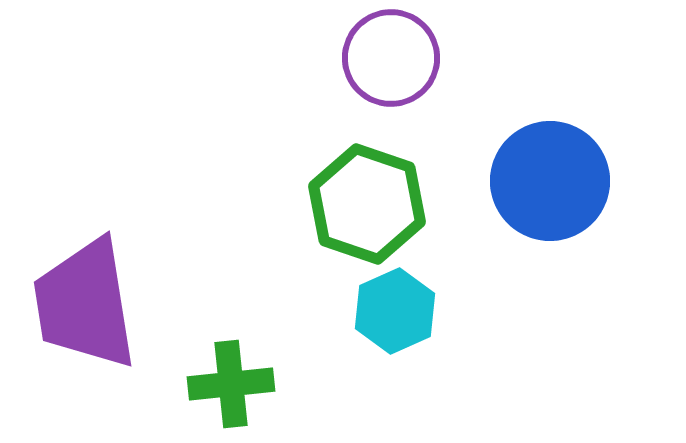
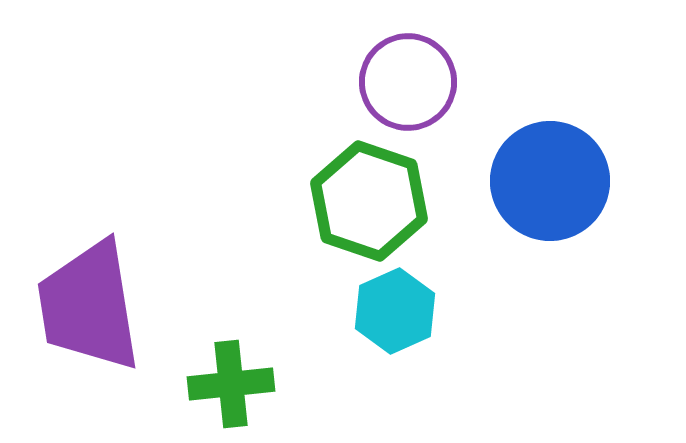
purple circle: moved 17 px right, 24 px down
green hexagon: moved 2 px right, 3 px up
purple trapezoid: moved 4 px right, 2 px down
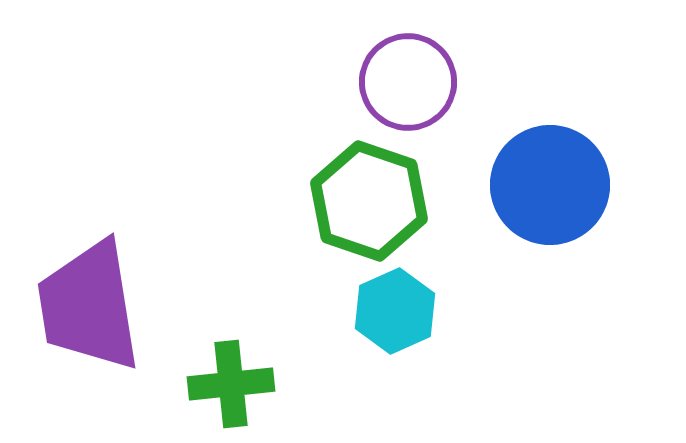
blue circle: moved 4 px down
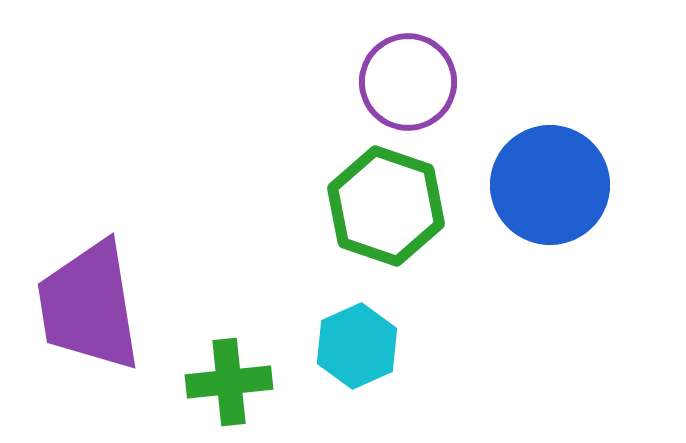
green hexagon: moved 17 px right, 5 px down
cyan hexagon: moved 38 px left, 35 px down
green cross: moved 2 px left, 2 px up
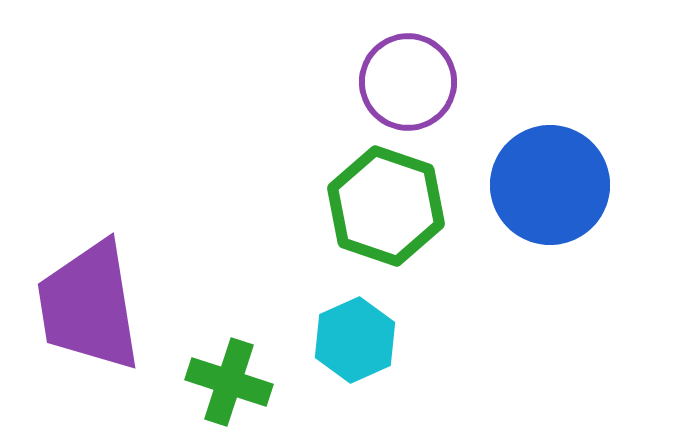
cyan hexagon: moved 2 px left, 6 px up
green cross: rotated 24 degrees clockwise
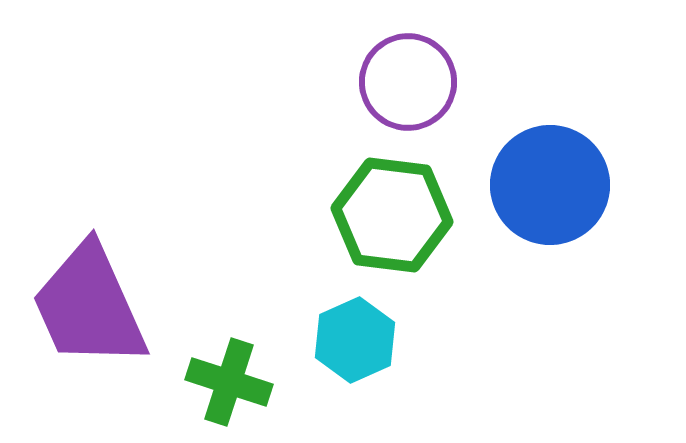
green hexagon: moved 6 px right, 9 px down; rotated 12 degrees counterclockwise
purple trapezoid: rotated 15 degrees counterclockwise
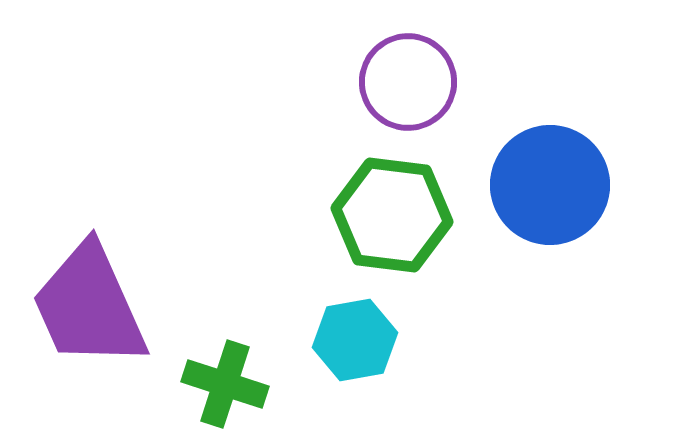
cyan hexagon: rotated 14 degrees clockwise
green cross: moved 4 px left, 2 px down
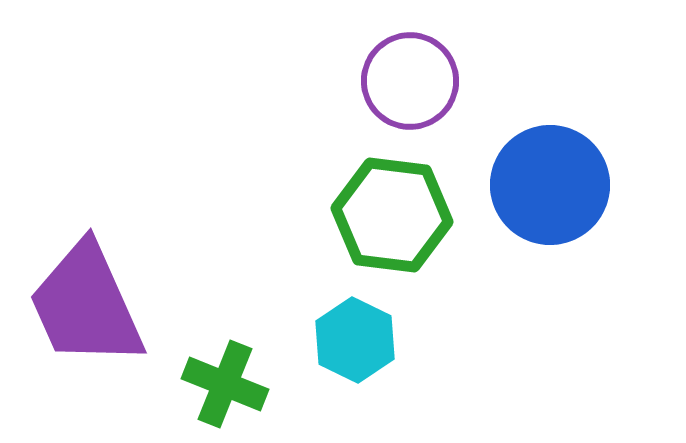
purple circle: moved 2 px right, 1 px up
purple trapezoid: moved 3 px left, 1 px up
cyan hexagon: rotated 24 degrees counterclockwise
green cross: rotated 4 degrees clockwise
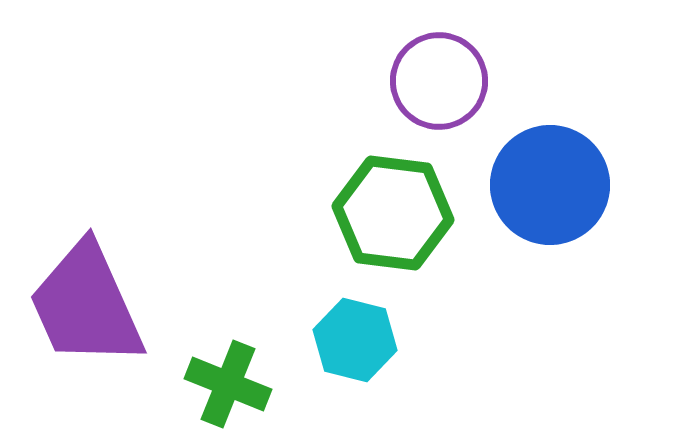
purple circle: moved 29 px right
green hexagon: moved 1 px right, 2 px up
cyan hexagon: rotated 12 degrees counterclockwise
green cross: moved 3 px right
